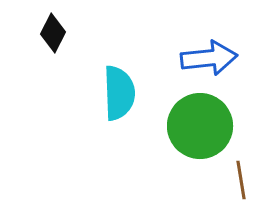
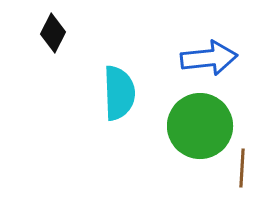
brown line: moved 1 px right, 12 px up; rotated 12 degrees clockwise
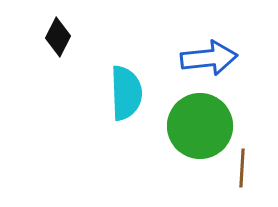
black diamond: moved 5 px right, 4 px down
cyan semicircle: moved 7 px right
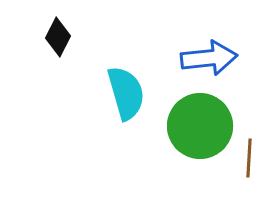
cyan semicircle: rotated 14 degrees counterclockwise
brown line: moved 7 px right, 10 px up
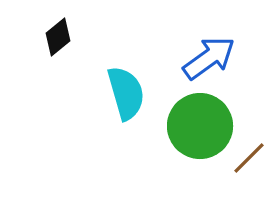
black diamond: rotated 24 degrees clockwise
blue arrow: rotated 30 degrees counterclockwise
brown line: rotated 42 degrees clockwise
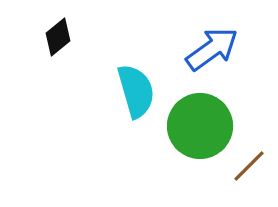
blue arrow: moved 3 px right, 9 px up
cyan semicircle: moved 10 px right, 2 px up
brown line: moved 8 px down
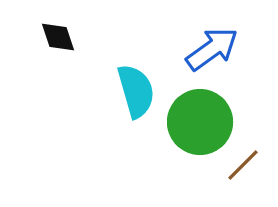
black diamond: rotated 69 degrees counterclockwise
green circle: moved 4 px up
brown line: moved 6 px left, 1 px up
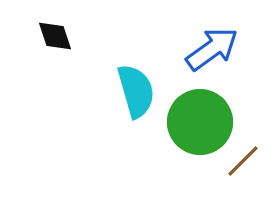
black diamond: moved 3 px left, 1 px up
brown line: moved 4 px up
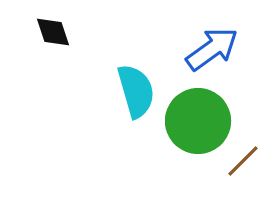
black diamond: moved 2 px left, 4 px up
green circle: moved 2 px left, 1 px up
